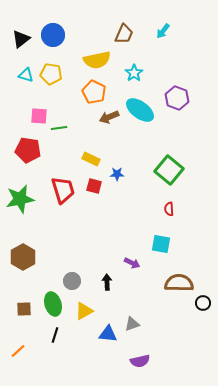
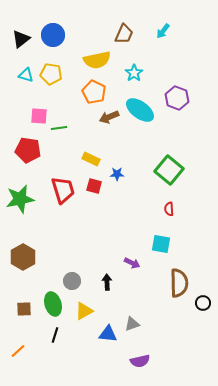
brown semicircle: rotated 88 degrees clockwise
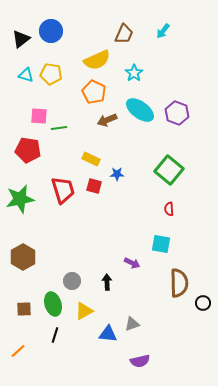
blue circle: moved 2 px left, 4 px up
yellow semicircle: rotated 12 degrees counterclockwise
purple hexagon: moved 15 px down
brown arrow: moved 2 px left, 3 px down
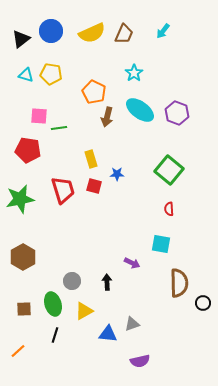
yellow semicircle: moved 5 px left, 27 px up
brown arrow: moved 3 px up; rotated 54 degrees counterclockwise
yellow rectangle: rotated 48 degrees clockwise
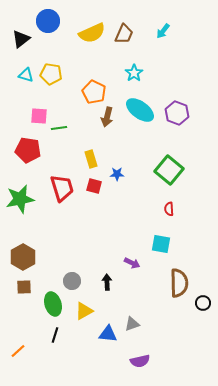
blue circle: moved 3 px left, 10 px up
red trapezoid: moved 1 px left, 2 px up
brown square: moved 22 px up
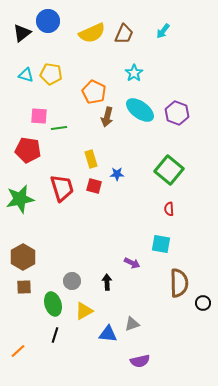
black triangle: moved 1 px right, 6 px up
